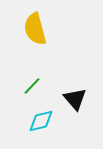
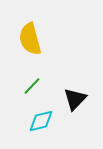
yellow semicircle: moved 5 px left, 10 px down
black triangle: rotated 25 degrees clockwise
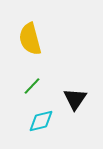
black triangle: rotated 10 degrees counterclockwise
